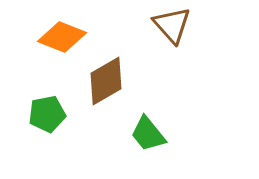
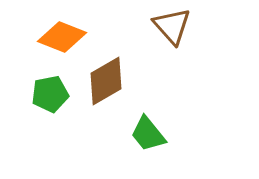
brown triangle: moved 1 px down
green pentagon: moved 3 px right, 20 px up
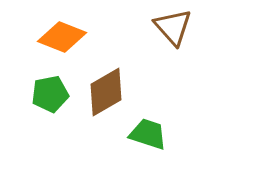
brown triangle: moved 1 px right, 1 px down
brown diamond: moved 11 px down
green trapezoid: rotated 147 degrees clockwise
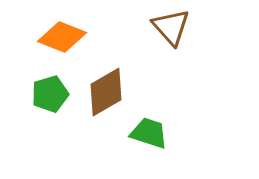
brown triangle: moved 2 px left
green pentagon: rotated 6 degrees counterclockwise
green trapezoid: moved 1 px right, 1 px up
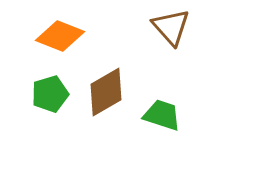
orange diamond: moved 2 px left, 1 px up
green trapezoid: moved 13 px right, 18 px up
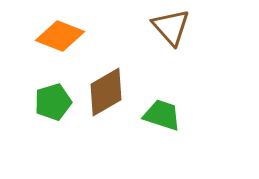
green pentagon: moved 3 px right, 8 px down
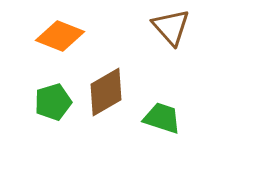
green trapezoid: moved 3 px down
